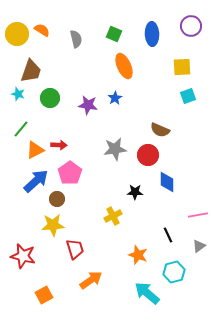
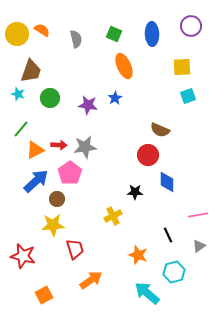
gray star: moved 30 px left, 2 px up
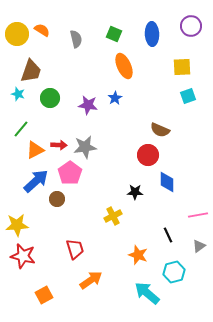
yellow star: moved 36 px left
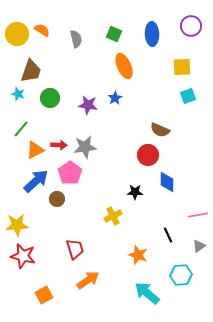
cyan hexagon: moved 7 px right, 3 px down; rotated 10 degrees clockwise
orange arrow: moved 3 px left
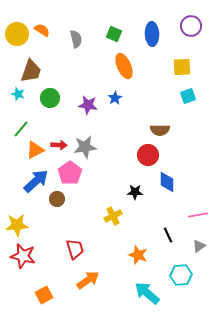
brown semicircle: rotated 24 degrees counterclockwise
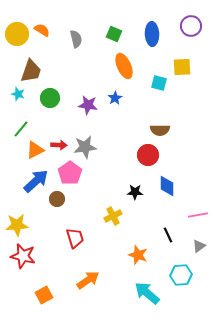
cyan square: moved 29 px left, 13 px up; rotated 35 degrees clockwise
blue diamond: moved 4 px down
red trapezoid: moved 11 px up
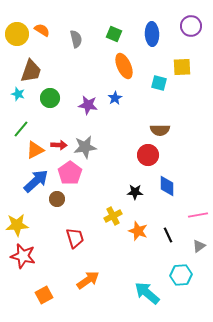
orange star: moved 24 px up
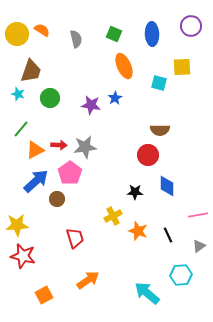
purple star: moved 3 px right
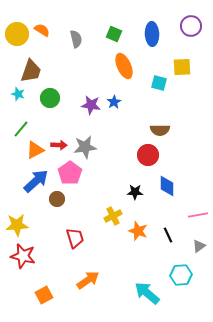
blue star: moved 1 px left, 4 px down
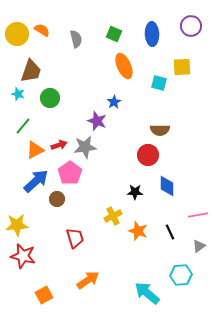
purple star: moved 6 px right, 16 px down; rotated 12 degrees clockwise
green line: moved 2 px right, 3 px up
red arrow: rotated 21 degrees counterclockwise
black line: moved 2 px right, 3 px up
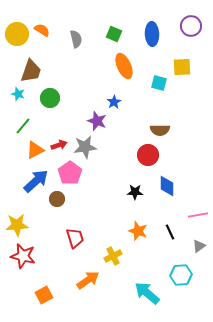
yellow cross: moved 40 px down
